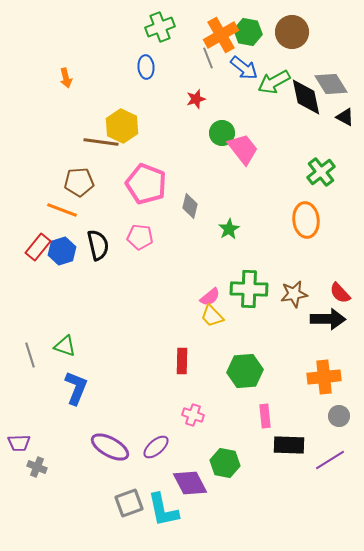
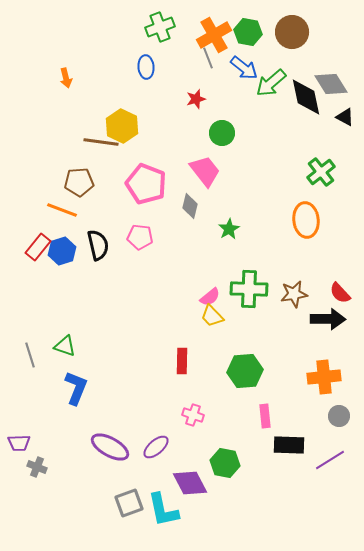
orange cross at (221, 35): moved 7 px left
green arrow at (274, 82): moved 3 px left, 1 px down; rotated 12 degrees counterclockwise
pink trapezoid at (243, 149): moved 38 px left, 22 px down
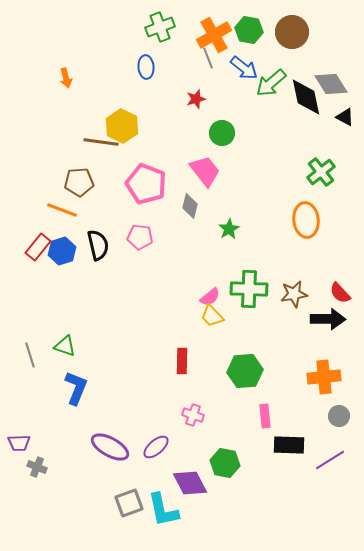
green hexagon at (248, 32): moved 1 px right, 2 px up
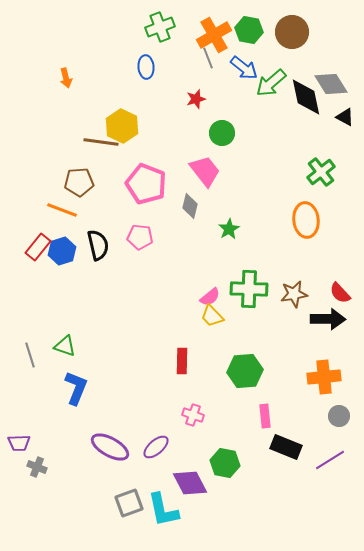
black rectangle at (289, 445): moved 3 px left, 2 px down; rotated 20 degrees clockwise
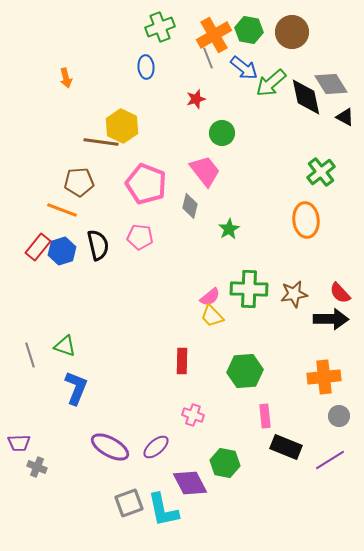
black arrow at (328, 319): moved 3 px right
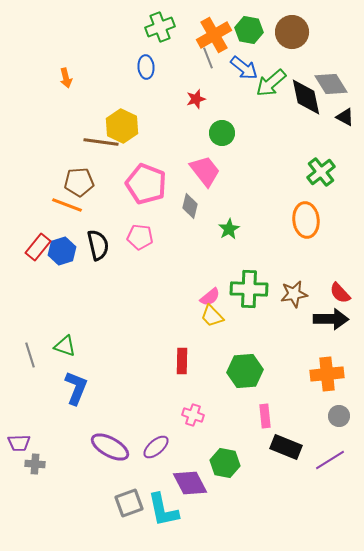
orange line at (62, 210): moved 5 px right, 5 px up
orange cross at (324, 377): moved 3 px right, 3 px up
gray cross at (37, 467): moved 2 px left, 3 px up; rotated 18 degrees counterclockwise
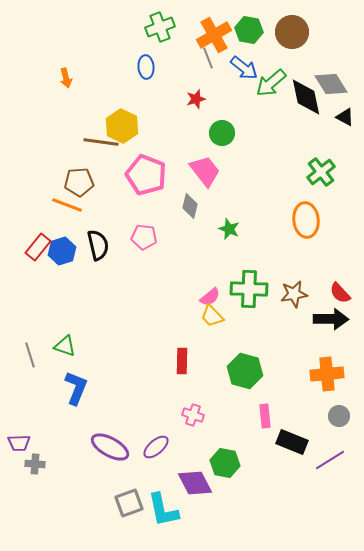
pink pentagon at (146, 184): moved 9 px up
green star at (229, 229): rotated 20 degrees counterclockwise
pink pentagon at (140, 237): moved 4 px right
green hexagon at (245, 371): rotated 20 degrees clockwise
black rectangle at (286, 447): moved 6 px right, 5 px up
purple diamond at (190, 483): moved 5 px right
